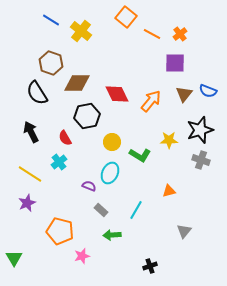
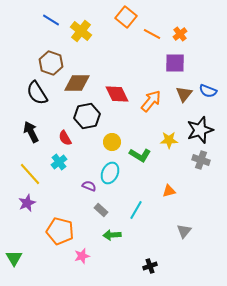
yellow line: rotated 15 degrees clockwise
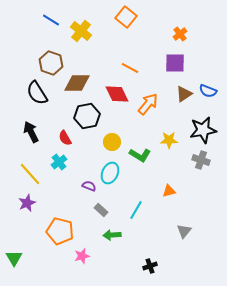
orange line: moved 22 px left, 34 px down
brown triangle: rotated 18 degrees clockwise
orange arrow: moved 3 px left, 3 px down
black star: moved 3 px right; rotated 8 degrees clockwise
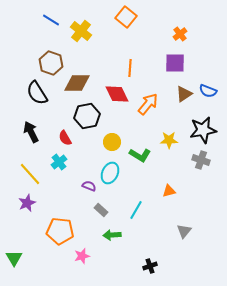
orange line: rotated 66 degrees clockwise
orange pentagon: rotated 8 degrees counterclockwise
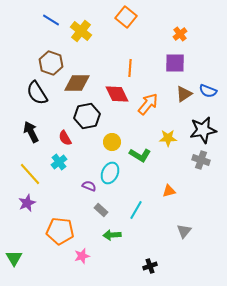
yellow star: moved 1 px left, 2 px up
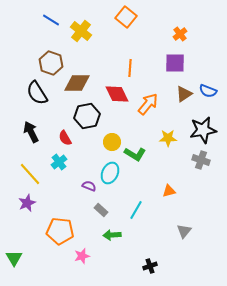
green L-shape: moved 5 px left, 1 px up
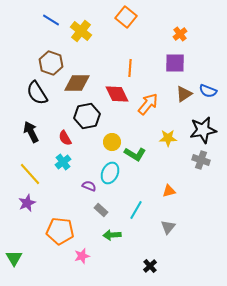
cyan cross: moved 4 px right
gray triangle: moved 16 px left, 4 px up
black cross: rotated 24 degrees counterclockwise
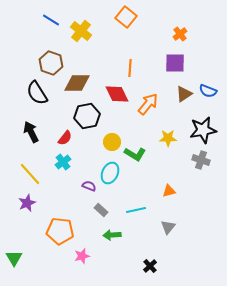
red semicircle: rotated 112 degrees counterclockwise
cyan line: rotated 48 degrees clockwise
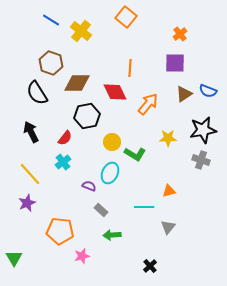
red diamond: moved 2 px left, 2 px up
cyan line: moved 8 px right, 3 px up; rotated 12 degrees clockwise
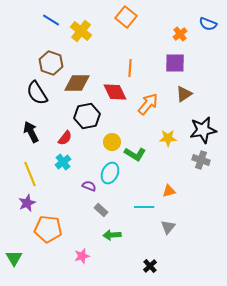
blue semicircle: moved 67 px up
yellow line: rotated 20 degrees clockwise
orange pentagon: moved 12 px left, 2 px up
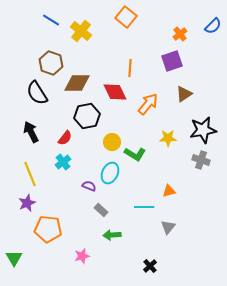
blue semicircle: moved 5 px right, 2 px down; rotated 66 degrees counterclockwise
purple square: moved 3 px left, 2 px up; rotated 20 degrees counterclockwise
